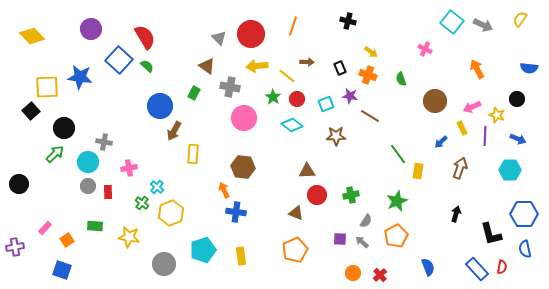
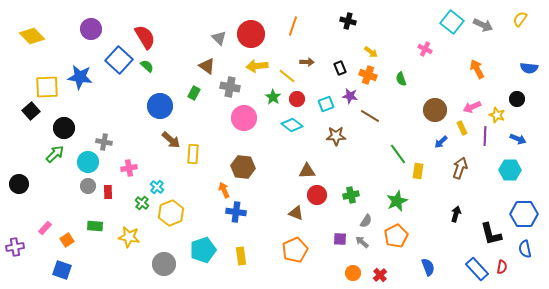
brown circle at (435, 101): moved 9 px down
brown arrow at (174, 131): moved 3 px left, 9 px down; rotated 78 degrees counterclockwise
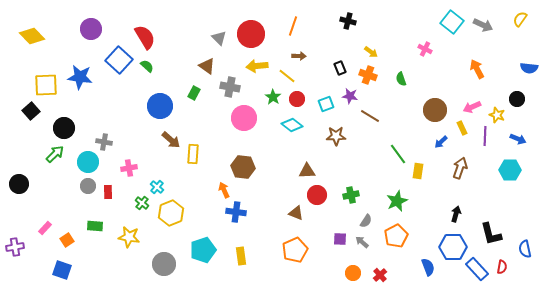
brown arrow at (307, 62): moved 8 px left, 6 px up
yellow square at (47, 87): moved 1 px left, 2 px up
blue hexagon at (524, 214): moved 71 px left, 33 px down
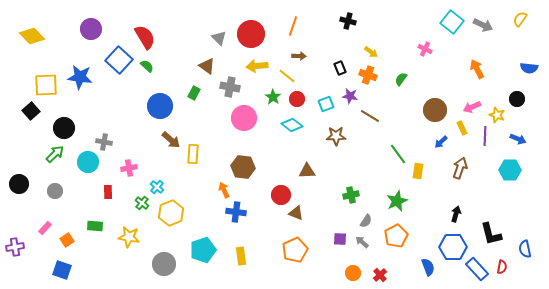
green semicircle at (401, 79): rotated 56 degrees clockwise
gray circle at (88, 186): moved 33 px left, 5 px down
red circle at (317, 195): moved 36 px left
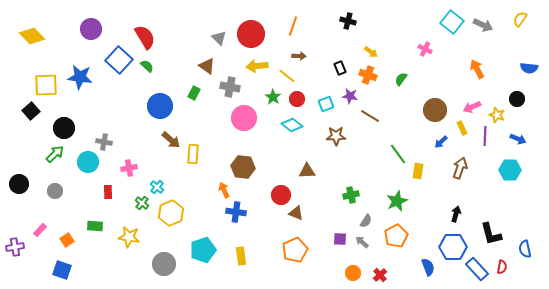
pink rectangle at (45, 228): moved 5 px left, 2 px down
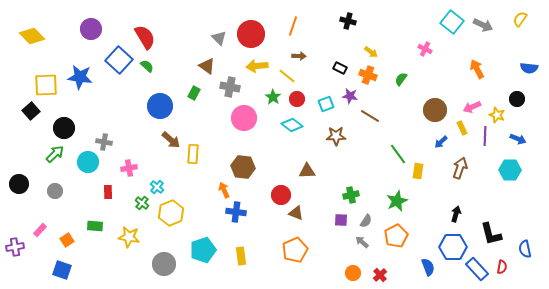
black rectangle at (340, 68): rotated 40 degrees counterclockwise
purple square at (340, 239): moved 1 px right, 19 px up
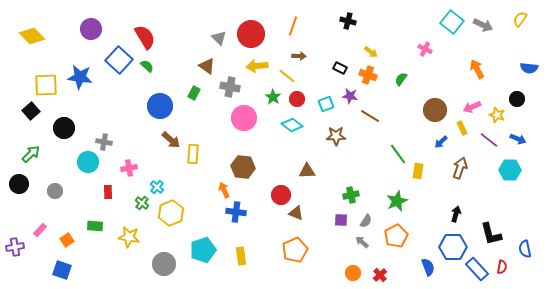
purple line at (485, 136): moved 4 px right, 4 px down; rotated 54 degrees counterclockwise
green arrow at (55, 154): moved 24 px left
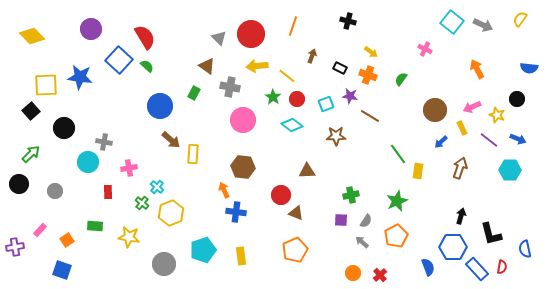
brown arrow at (299, 56): moved 13 px right; rotated 72 degrees counterclockwise
pink circle at (244, 118): moved 1 px left, 2 px down
black arrow at (456, 214): moved 5 px right, 2 px down
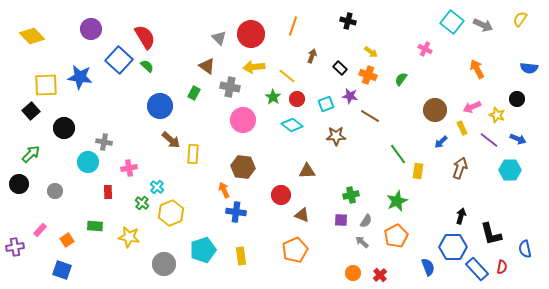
yellow arrow at (257, 66): moved 3 px left, 1 px down
black rectangle at (340, 68): rotated 16 degrees clockwise
brown triangle at (296, 213): moved 6 px right, 2 px down
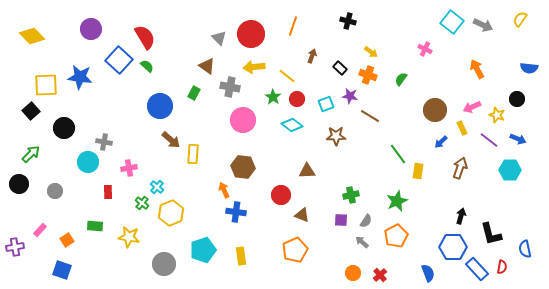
blue semicircle at (428, 267): moved 6 px down
